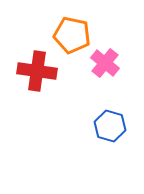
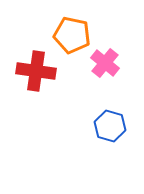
red cross: moved 1 px left
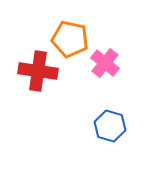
orange pentagon: moved 2 px left, 4 px down
red cross: moved 2 px right
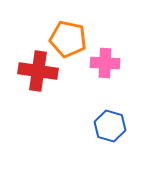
orange pentagon: moved 2 px left
pink cross: rotated 36 degrees counterclockwise
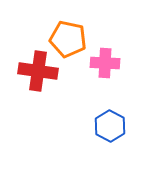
blue hexagon: rotated 12 degrees clockwise
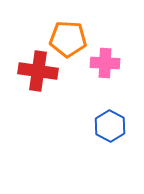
orange pentagon: rotated 9 degrees counterclockwise
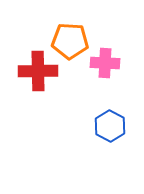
orange pentagon: moved 2 px right, 2 px down
red cross: rotated 9 degrees counterclockwise
